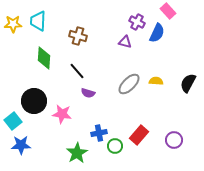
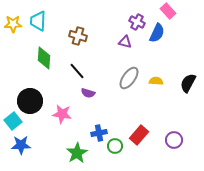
gray ellipse: moved 6 px up; rotated 10 degrees counterclockwise
black circle: moved 4 px left
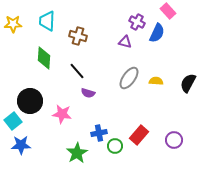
cyan trapezoid: moved 9 px right
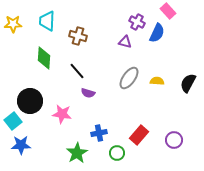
yellow semicircle: moved 1 px right
green circle: moved 2 px right, 7 px down
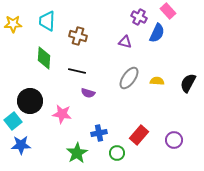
purple cross: moved 2 px right, 5 px up
black line: rotated 36 degrees counterclockwise
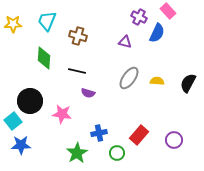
cyan trapezoid: rotated 20 degrees clockwise
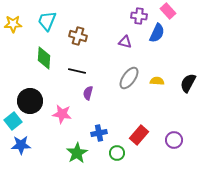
purple cross: moved 1 px up; rotated 21 degrees counterclockwise
purple semicircle: rotated 88 degrees clockwise
